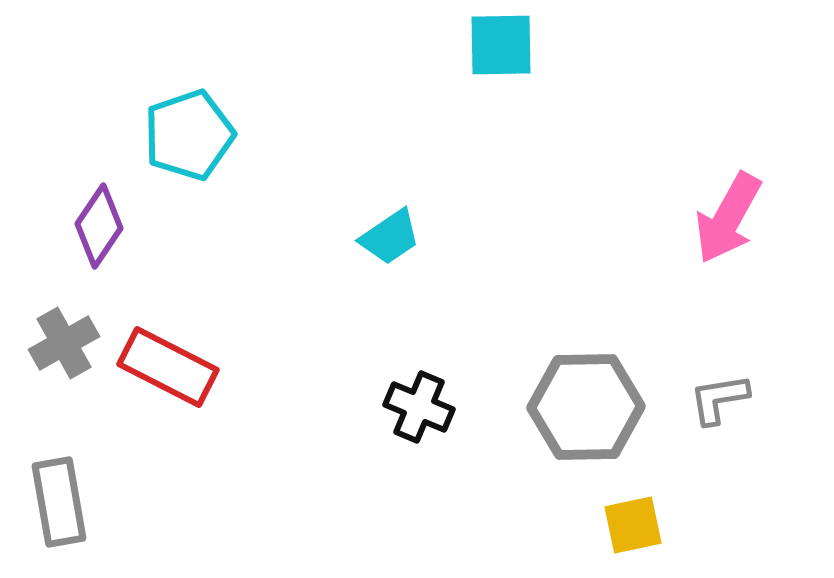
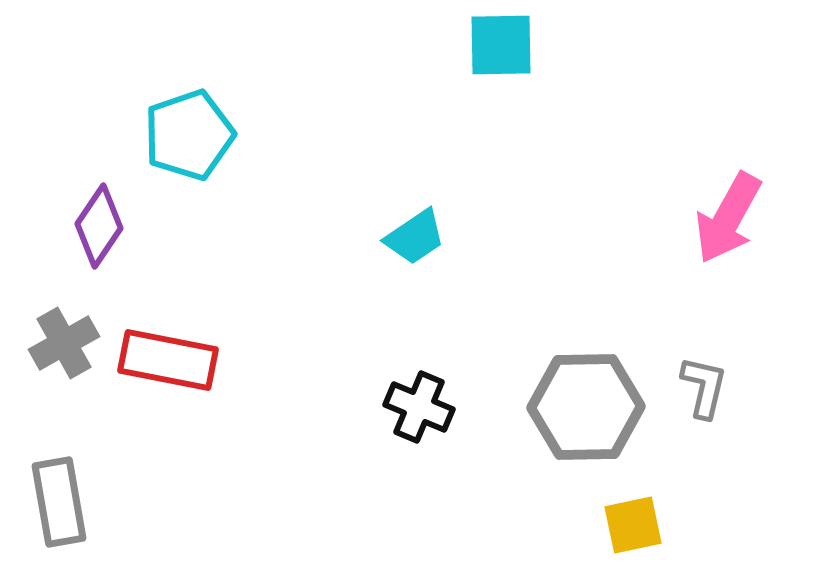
cyan trapezoid: moved 25 px right
red rectangle: moved 7 px up; rotated 16 degrees counterclockwise
gray L-shape: moved 15 px left, 12 px up; rotated 112 degrees clockwise
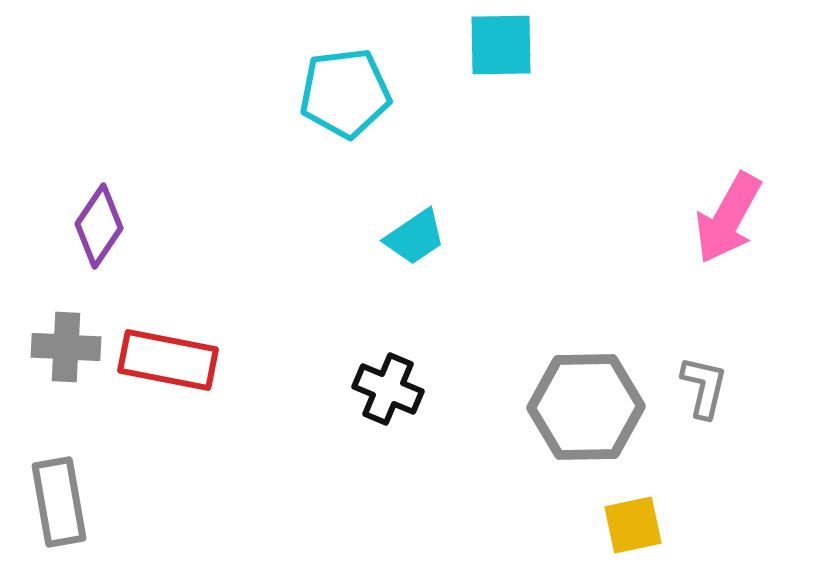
cyan pentagon: moved 156 px right, 42 px up; rotated 12 degrees clockwise
gray cross: moved 2 px right, 4 px down; rotated 32 degrees clockwise
black cross: moved 31 px left, 18 px up
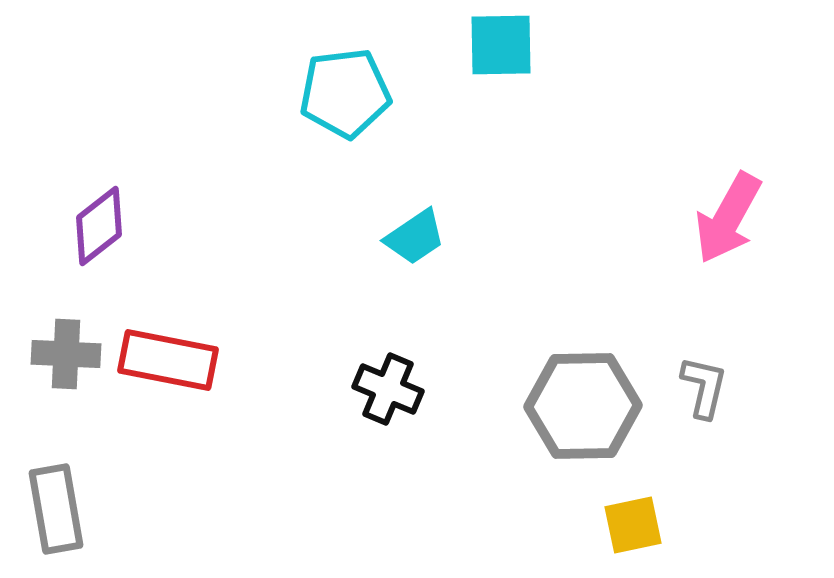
purple diamond: rotated 18 degrees clockwise
gray cross: moved 7 px down
gray hexagon: moved 3 px left, 1 px up
gray rectangle: moved 3 px left, 7 px down
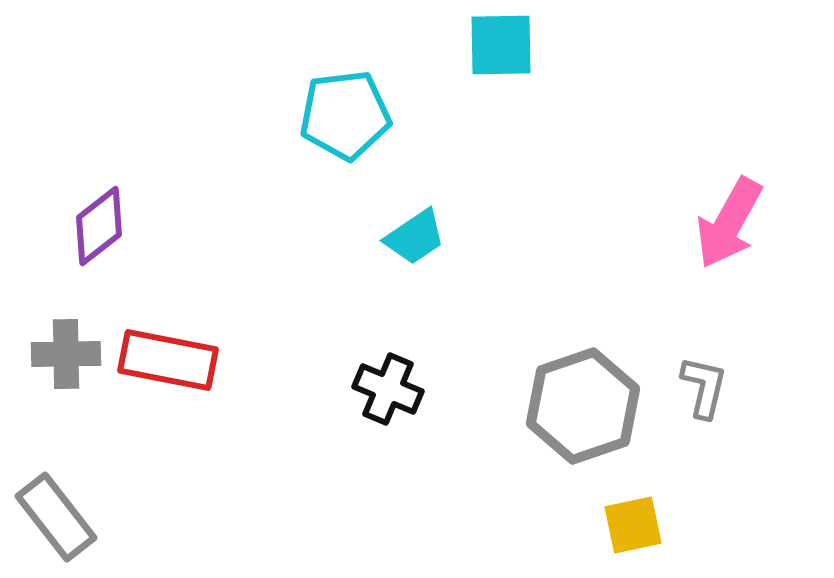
cyan pentagon: moved 22 px down
pink arrow: moved 1 px right, 5 px down
gray cross: rotated 4 degrees counterclockwise
gray hexagon: rotated 18 degrees counterclockwise
gray rectangle: moved 8 px down; rotated 28 degrees counterclockwise
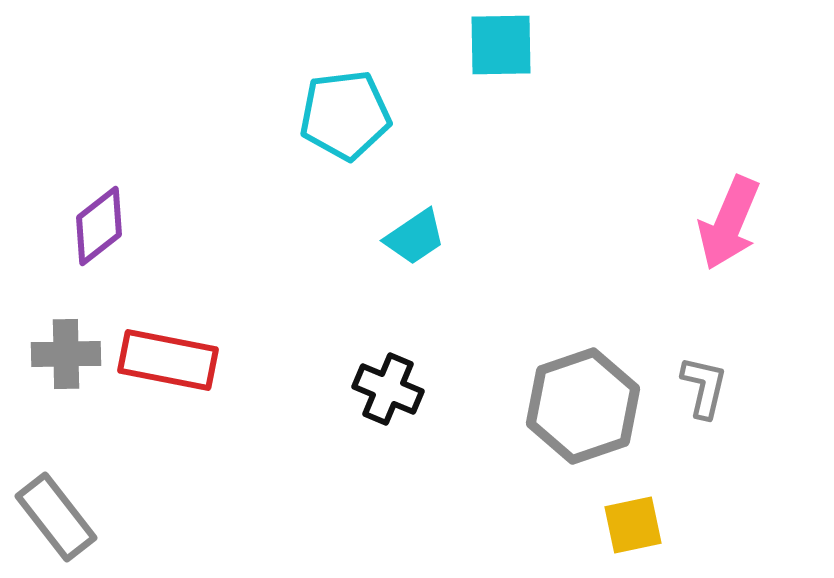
pink arrow: rotated 6 degrees counterclockwise
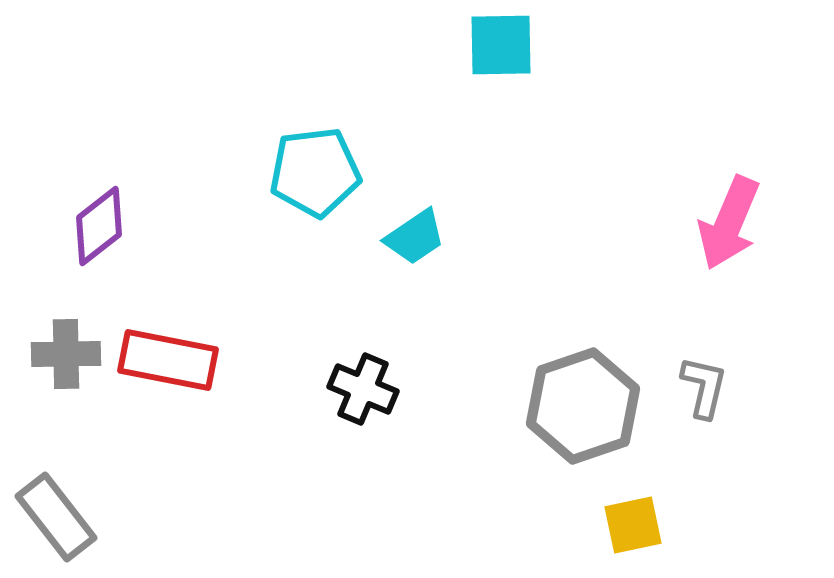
cyan pentagon: moved 30 px left, 57 px down
black cross: moved 25 px left
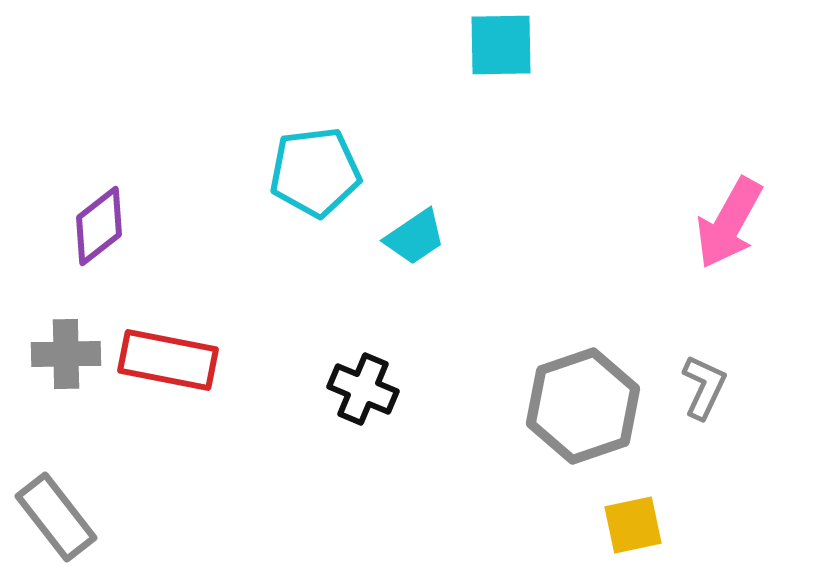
pink arrow: rotated 6 degrees clockwise
gray L-shape: rotated 12 degrees clockwise
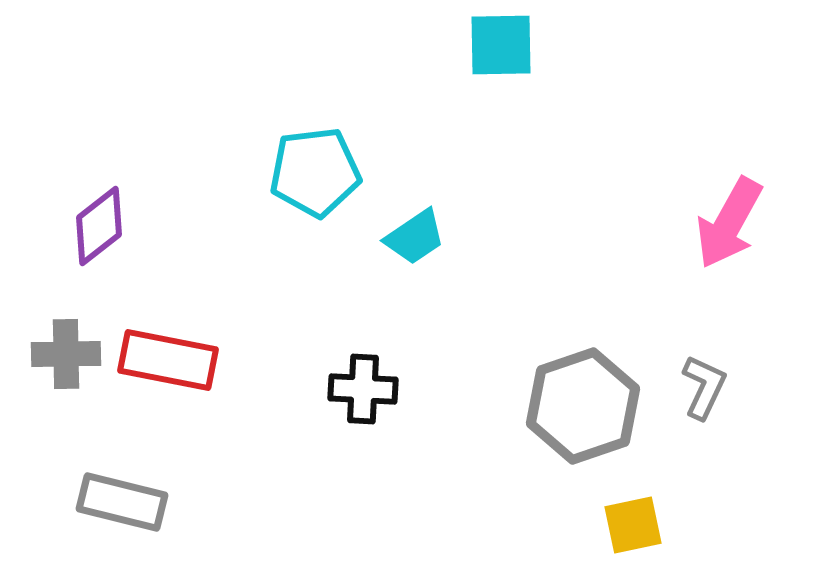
black cross: rotated 20 degrees counterclockwise
gray rectangle: moved 66 px right, 15 px up; rotated 38 degrees counterclockwise
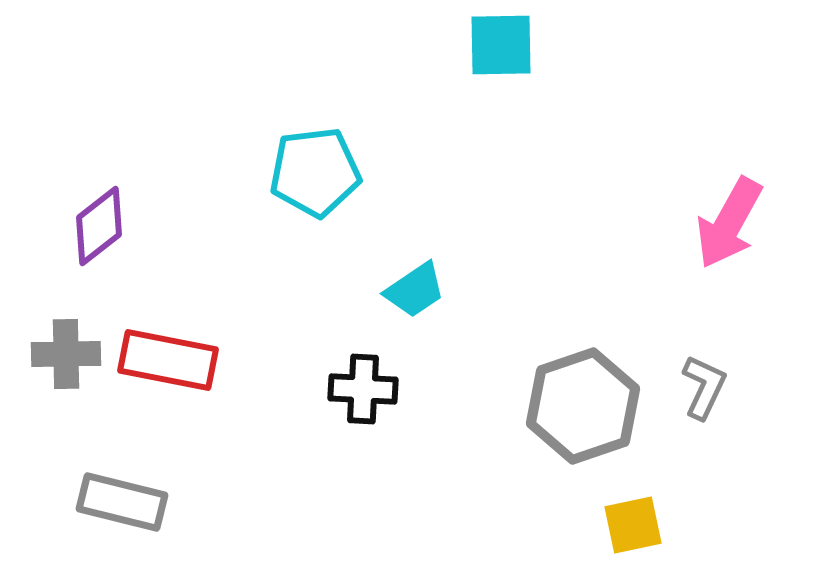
cyan trapezoid: moved 53 px down
